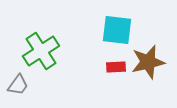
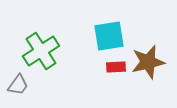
cyan square: moved 8 px left, 6 px down; rotated 16 degrees counterclockwise
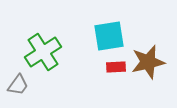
green cross: moved 2 px right, 1 px down
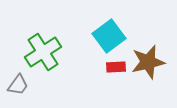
cyan square: rotated 28 degrees counterclockwise
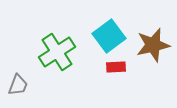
green cross: moved 14 px right
brown star: moved 5 px right, 17 px up
gray trapezoid: rotated 15 degrees counterclockwise
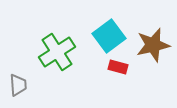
red rectangle: moved 2 px right; rotated 18 degrees clockwise
gray trapezoid: rotated 25 degrees counterclockwise
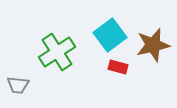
cyan square: moved 1 px right, 1 px up
gray trapezoid: rotated 100 degrees clockwise
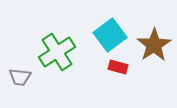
brown star: moved 1 px right; rotated 20 degrees counterclockwise
gray trapezoid: moved 2 px right, 8 px up
